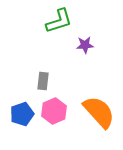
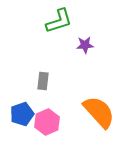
pink hexagon: moved 7 px left, 11 px down
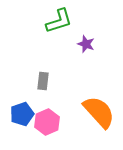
purple star: moved 1 px right, 1 px up; rotated 24 degrees clockwise
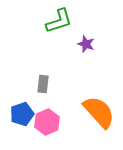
gray rectangle: moved 3 px down
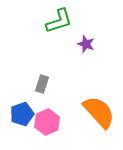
gray rectangle: moved 1 px left; rotated 12 degrees clockwise
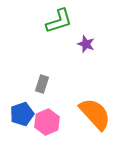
orange semicircle: moved 4 px left, 2 px down
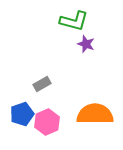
green L-shape: moved 15 px right; rotated 32 degrees clockwise
gray rectangle: rotated 42 degrees clockwise
orange semicircle: rotated 48 degrees counterclockwise
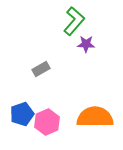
green L-shape: rotated 64 degrees counterclockwise
purple star: rotated 18 degrees counterclockwise
gray rectangle: moved 1 px left, 15 px up
orange semicircle: moved 3 px down
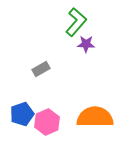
green L-shape: moved 2 px right, 1 px down
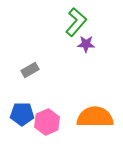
gray rectangle: moved 11 px left, 1 px down
blue pentagon: rotated 20 degrees clockwise
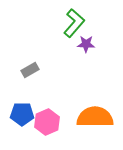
green L-shape: moved 2 px left, 1 px down
